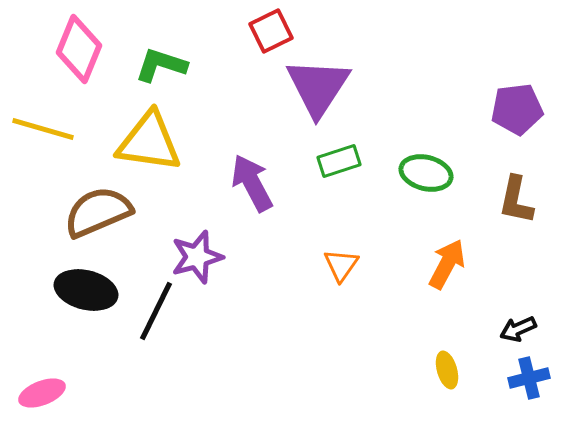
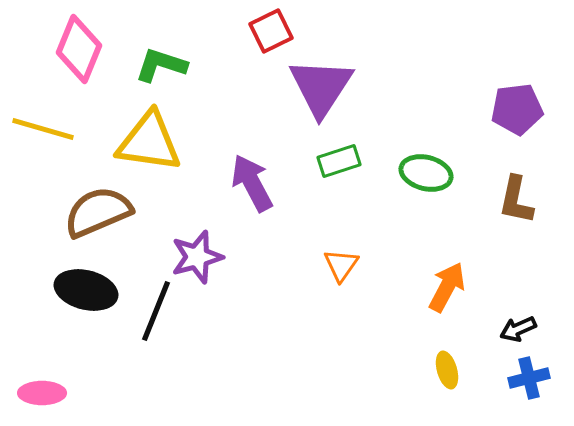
purple triangle: moved 3 px right
orange arrow: moved 23 px down
black line: rotated 4 degrees counterclockwise
pink ellipse: rotated 21 degrees clockwise
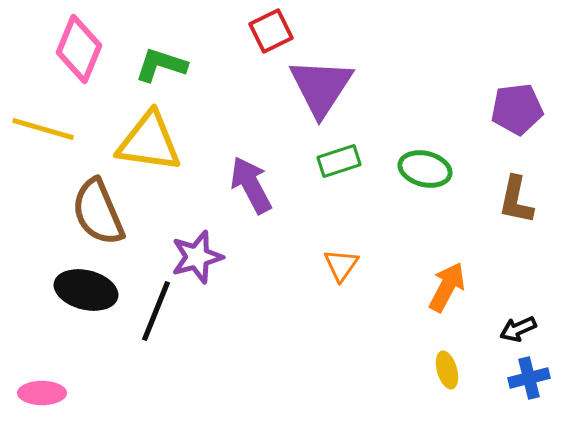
green ellipse: moved 1 px left, 4 px up
purple arrow: moved 1 px left, 2 px down
brown semicircle: rotated 90 degrees counterclockwise
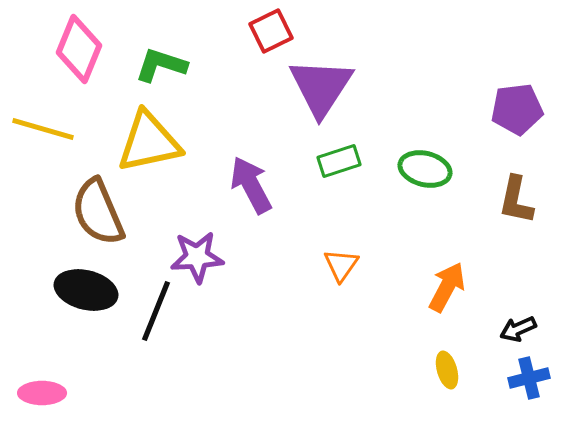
yellow triangle: rotated 20 degrees counterclockwise
purple star: rotated 12 degrees clockwise
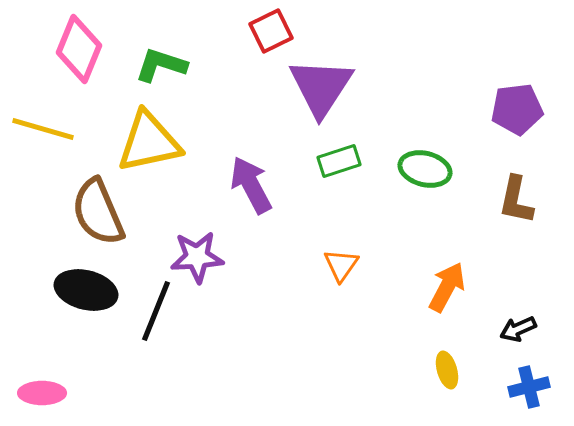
blue cross: moved 9 px down
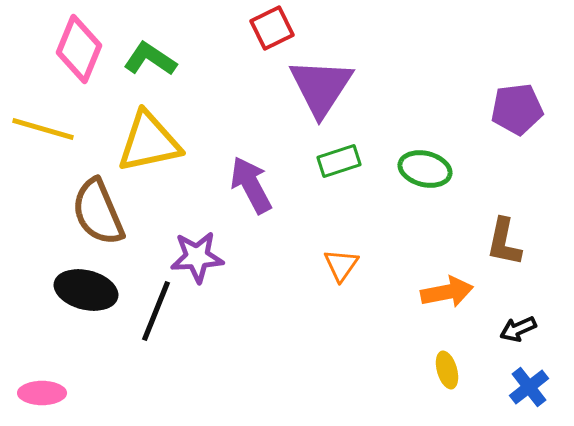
red square: moved 1 px right, 3 px up
green L-shape: moved 11 px left, 6 px up; rotated 16 degrees clockwise
brown L-shape: moved 12 px left, 42 px down
orange arrow: moved 5 px down; rotated 51 degrees clockwise
blue cross: rotated 24 degrees counterclockwise
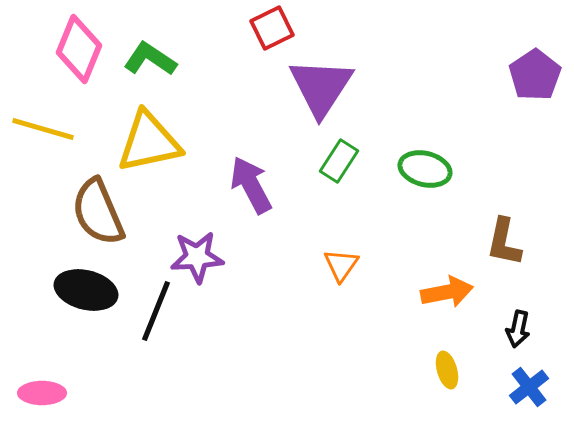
purple pentagon: moved 18 px right, 34 px up; rotated 27 degrees counterclockwise
green rectangle: rotated 39 degrees counterclockwise
black arrow: rotated 54 degrees counterclockwise
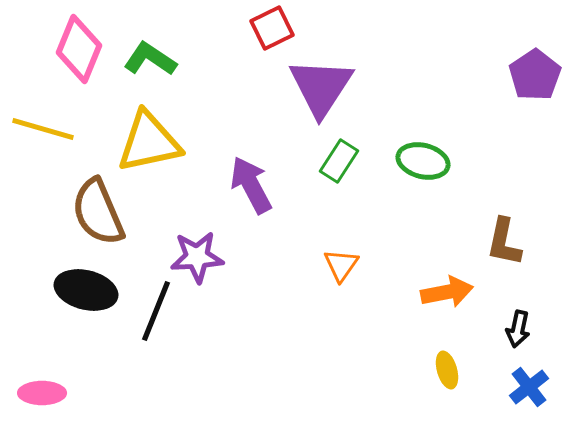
green ellipse: moved 2 px left, 8 px up
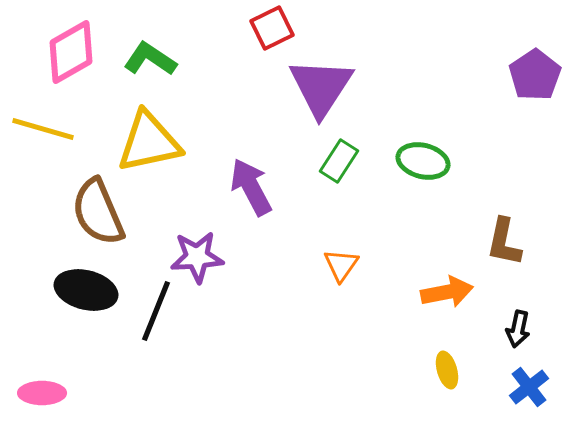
pink diamond: moved 8 px left, 3 px down; rotated 38 degrees clockwise
purple arrow: moved 2 px down
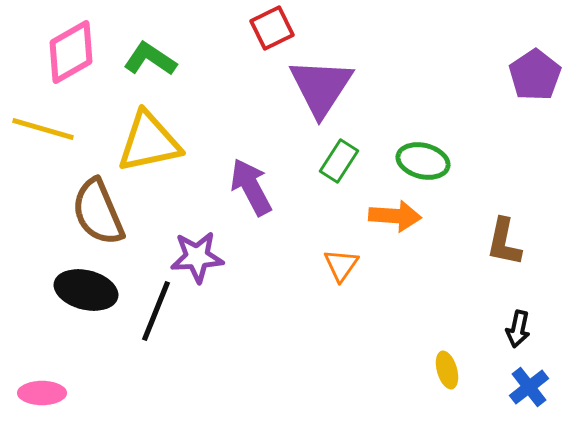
orange arrow: moved 52 px left, 76 px up; rotated 15 degrees clockwise
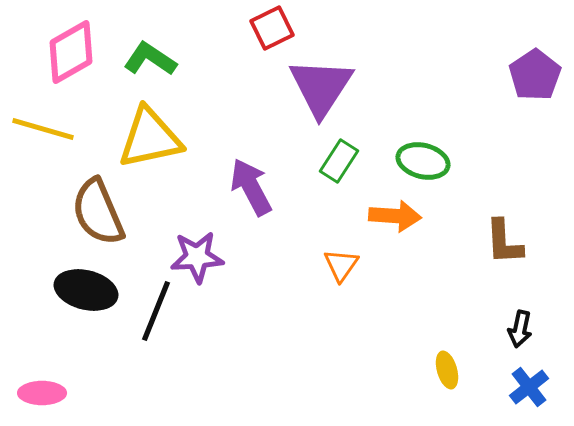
yellow triangle: moved 1 px right, 4 px up
brown L-shape: rotated 15 degrees counterclockwise
black arrow: moved 2 px right
